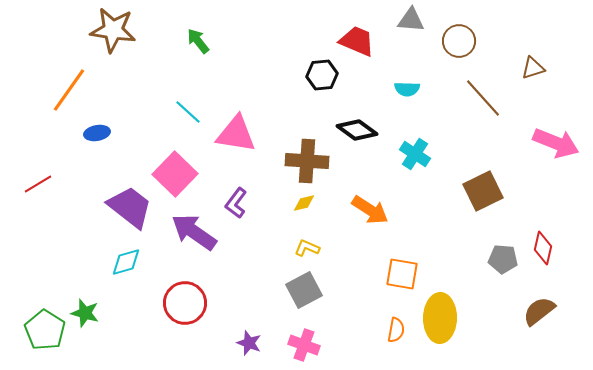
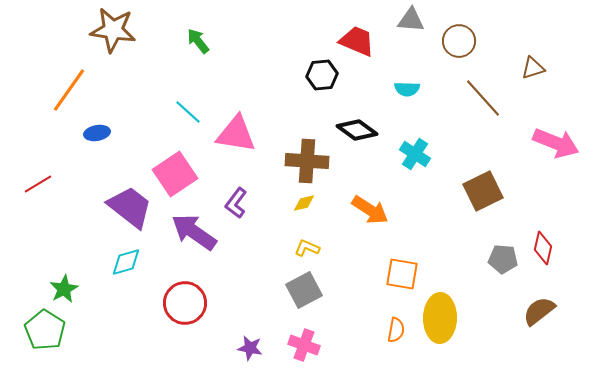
pink square: rotated 12 degrees clockwise
green star: moved 21 px left, 24 px up; rotated 28 degrees clockwise
purple star: moved 1 px right, 5 px down; rotated 10 degrees counterclockwise
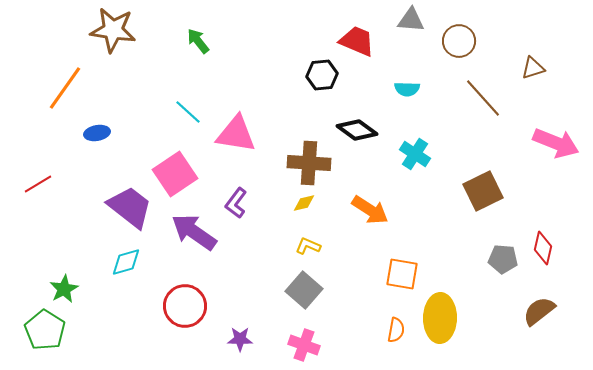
orange line: moved 4 px left, 2 px up
brown cross: moved 2 px right, 2 px down
yellow L-shape: moved 1 px right, 2 px up
gray square: rotated 21 degrees counterclockwise
red circle: moved 3 px down
purple star: moved 10 px left, 9 px up; rotated 10 degrees counterclockwise
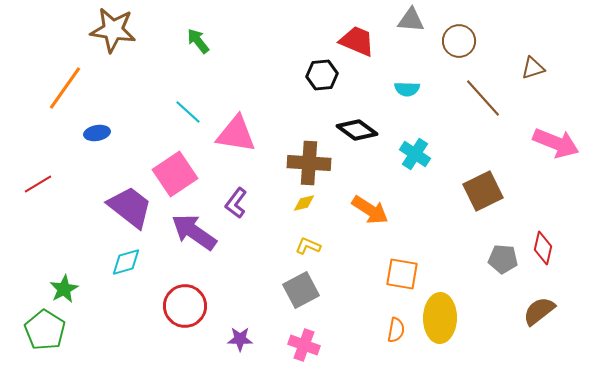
gray square: moved 3 px left; rotated 21 degrees clockwise
